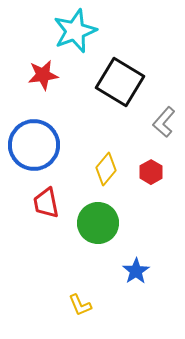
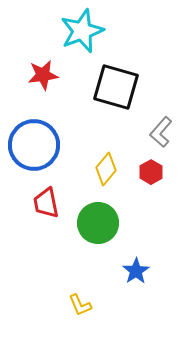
cyan star: moved 7 px right
black square: moved 4 px left, 5 px down; rotated 15 degrees counterclockwise
gray L-shape: moved 3 px left, 10 px down
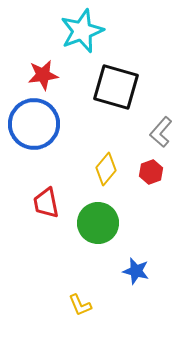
blue circle: moved 21 px up
red hexagon: rotated 10 degrees clockwise
blue star: rotated 24 degrees counterclockwise
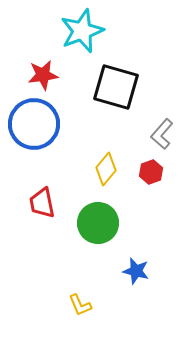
gray L-shape: moved 1 px right, 2 px down
red trapezoid: moved 4 px left
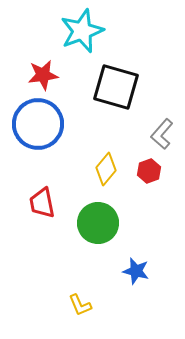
blue circle: moved 4 px right
red hexagon: moved 2 px left, 1 px up
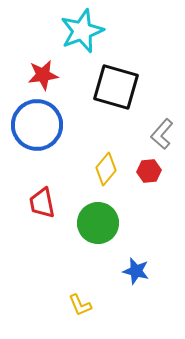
blue circle: moved 1 px left, 1 px down
red hexagon: rotated 15 degrees clockwise
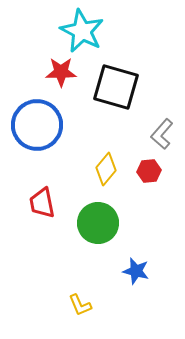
cyan star: rotated 24 degrees counterclockwise
red star: moved 18 px right, 3 px up; rotated 8 degrees clockwise
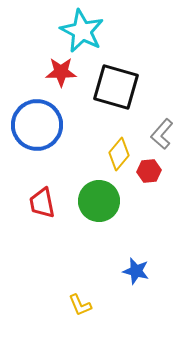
yellow diamond: moved 13 px right, 15 px up
green circle: moved 1 px right, 22 px up
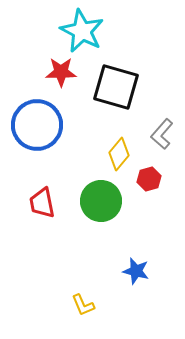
red hexagon: moved 8 px down; rotated 10 degrees counterclockwise
green circle: moved 2 px right
yellow L-shape: moved 3 px right
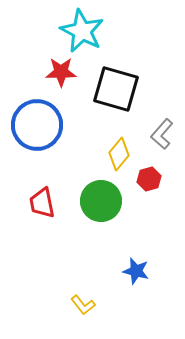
black square: moved 2 px down
yellow L-shape: rotated 15 degrees counterclockwise
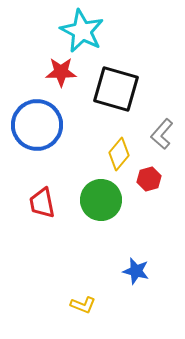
green circle: moved 1 px up
yellow L-shape: rotated 30 degrees counterclockwise
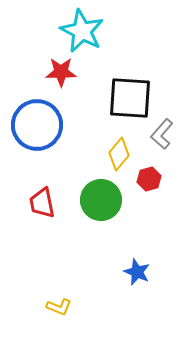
black square: moved 14 px right, 9 px down; rotated 12 degrees counterclockwise
blue star: moved 1 px right, 1 px down; rotated 8 degrees clockwise
yellow L-shape: moved 24 px left, 2 px down
